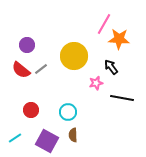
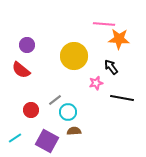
pink line: rotated 65 degrees clockwise
gray line: moved 14 px right, 31 px down
brown semicircle: moved 1 px right, 4 px up; rotated 88 degrees clockwise
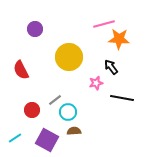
pink line: rotated 20 degrees counterclockwise
purple circle: moved 8 px right, 16 px up
yellow circle: moved 5 px left, 1 px down
red semicircle: rotated 24 degrees clockwise
red circle: moved 1 px right
purple square: moved 1 px up
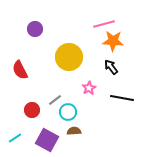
orange star: moved 6 px left, 2 px down
red semicircle: moved 1 px left
pink star: moved 7 px left, 5 px down; rotated 16 degrees counterclockwise
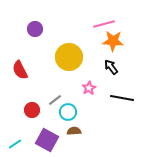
cyan line: moved 6 px down
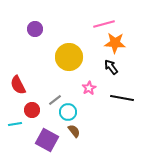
orange star: moved 2 px right, 2 px down
red semicircle: moved 2 px left, 15 px down
brown semicircle: rotated 56 degrees clockwise
cyan line: moved 20 px up; rotated 24 degrees clockwise
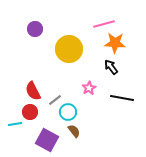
yellow circle: moved 8 px up
red semicircle: moved 15 px right, 6 px down
red circle: moved 2 px left, 2 px down
